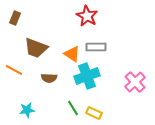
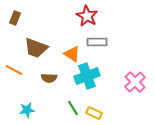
gray rectangle: moved 1 px right, 5 px up
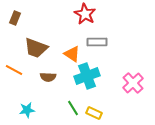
red star: moved 2 px left, 2 px up
brown semicircle: moved 1 px left, 1 px up
pink cross: moved 2 px left, 1 px down
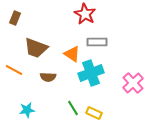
cyan cross: moved 4 px right, 3 px up
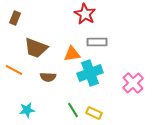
orange triangle: rotated 42 degrees counterclockwise
cyan cross: moved 1 px left
green line: moved 2 px down
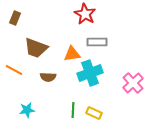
green line: rotated 35 degrees clockwise
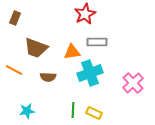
red star: rotated 15 degrees clockwise
orange triangle: moved 2 px up
cyan star: moved 1 px down
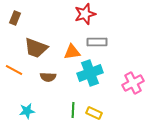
red star: rotated 10 degrees clockwise
pink cross: rotated 15 degrees clockwise
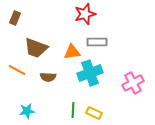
orange line: moved 3 px right
